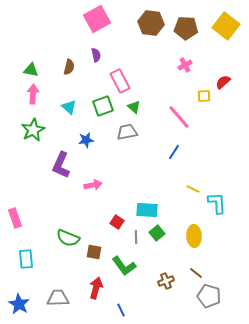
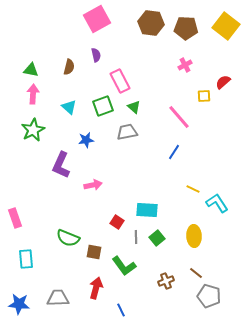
cyan L-shape at (217, 203): rotated 30 degrees counterclockwise
green square at (157, 233): moved 5 px down
blue star at (19, 304): rotated 25 degrees counterclockwise
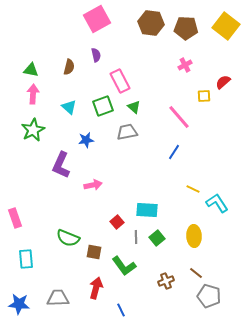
red square at (117, 222): rotated 16 degrees clockwise
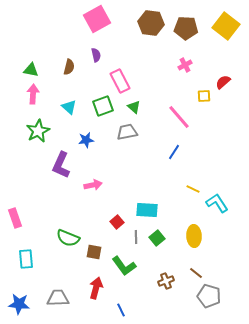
green star at (33, 130): moved 5 px right, 1 px down
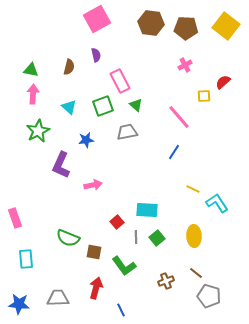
green triangle at (134, 107): moved 2 px right, 2 px up
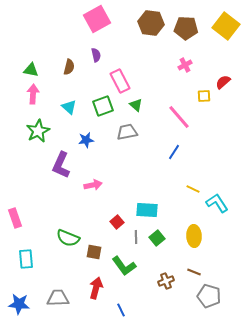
brown line at (196, 273): moved 2 px left, 1 px up; rotated 16 degrees counterclockwise
